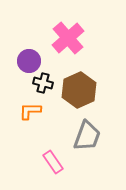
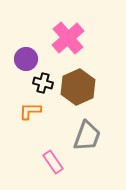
purple circle: moved 3 px left, 2 px up
brown hexagon: moved 1 px left, 3 px up
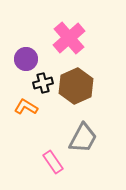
pink cross: moved 1 px right
black cross: rotated 30 degrees counterclockwise
brown hexagon: moved 2 px left, 1 px up
orange L-shape: moved 4 px left, 4 px up; rotated 30 degrees clockwise
gray trapezoid: moved 4 px left, 2 px down; rotated 8 degrees clockwise
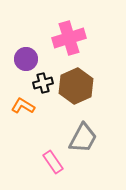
pink cross: rotated 24 degrees clockwise
orange L-shape: moved 3 px left, 1 px up
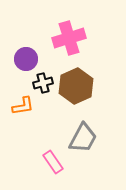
orange L-shape: rotated 140 degrees clockwise
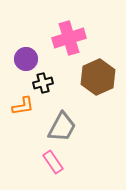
brown hexagon: moved 22 px right, 9 px up
gray trapezoid: moved 21 px left, 11 px up
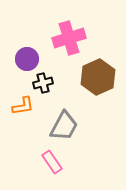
purple circle: moved 1 px right
gray trapezoid: moved 2 px right, 1 px up
pink rectangle: moved 1 px left
